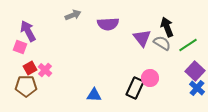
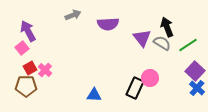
pink square: moved 2 px right, 1 px down; rotated 32 degrees clockwise
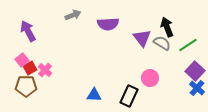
pink square: moved 12 px down
black rectangle: moved 6 px left, 8 px down
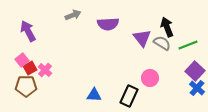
green line: rotated 12 degrees clockwise
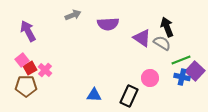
purple triangle: rotated 18 degrees counterclockwise
green line: moved 7 px left, 15 px down
blue cross: moved 15 px left, 11 px up; rotated 28 degrees counterclockwise
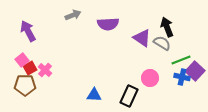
brown pentagon: moved 1 px left, 1 px up
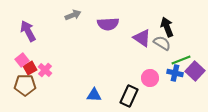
blue cross: moved 7 px left, 4 px up
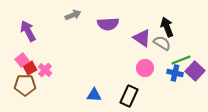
pink circle: moved 5 px left, 10 px up
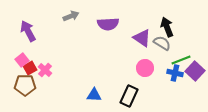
gray arrow: moved 2 px left, 1 px down
